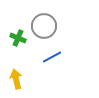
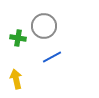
green cross: rotated 14 degrees counterclockwise
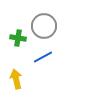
blue line: moved 9 px left
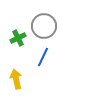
green cross: rotated 35 degrees counterclockwise
blue line: rotated 36 degrees counterclockwise
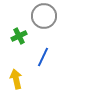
gray circle: moved 10 px up
green cross: moved 1 px right, 2 px up
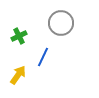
gray circle: moved 17 px right, 7 px down
yellow arrow: moved 2 px right, 4 px up; rotated 48 degrees clockwise
